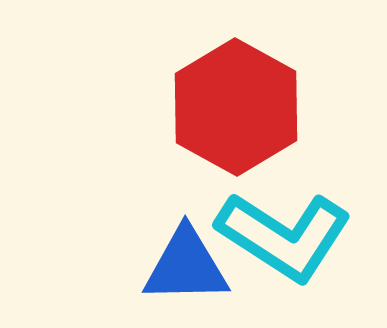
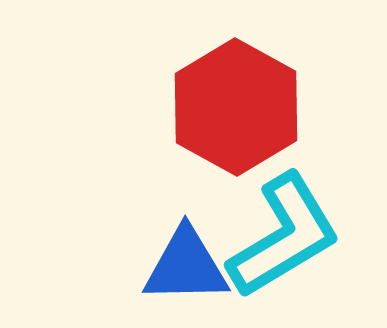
cyan L-shape: rotated 64 degrees counterclockwise
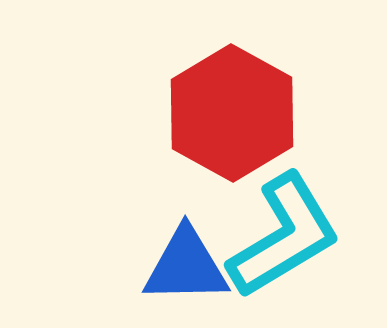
red hexagon: moved 4 px left, 6 px down
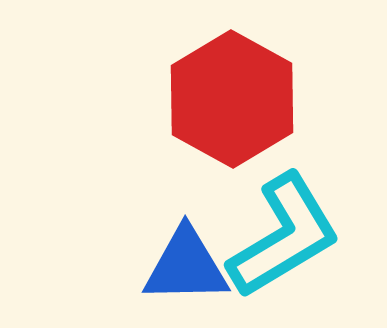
red hexagon: moved 14 px up
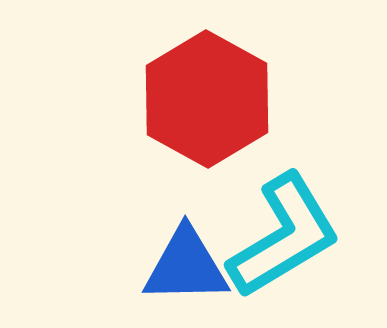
red hexagon: moved 25 px left
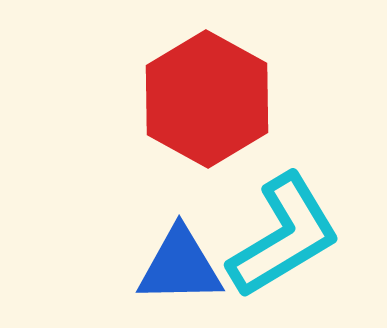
blue triangle: moved 6 px left
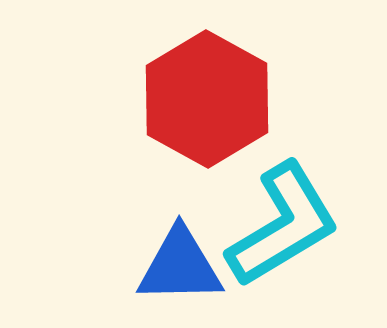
cyan L-shape: moved 1 px left, 11 px up
